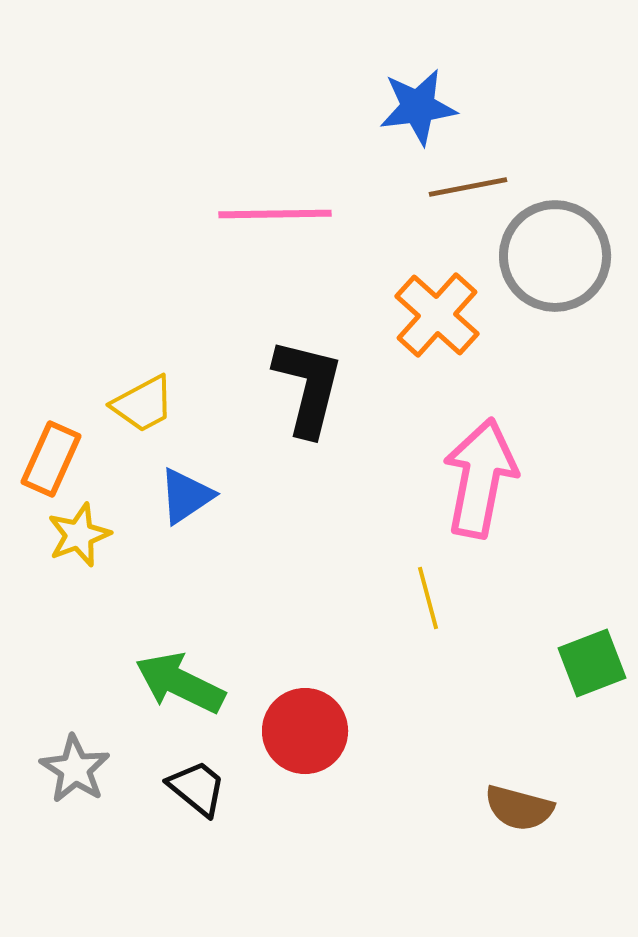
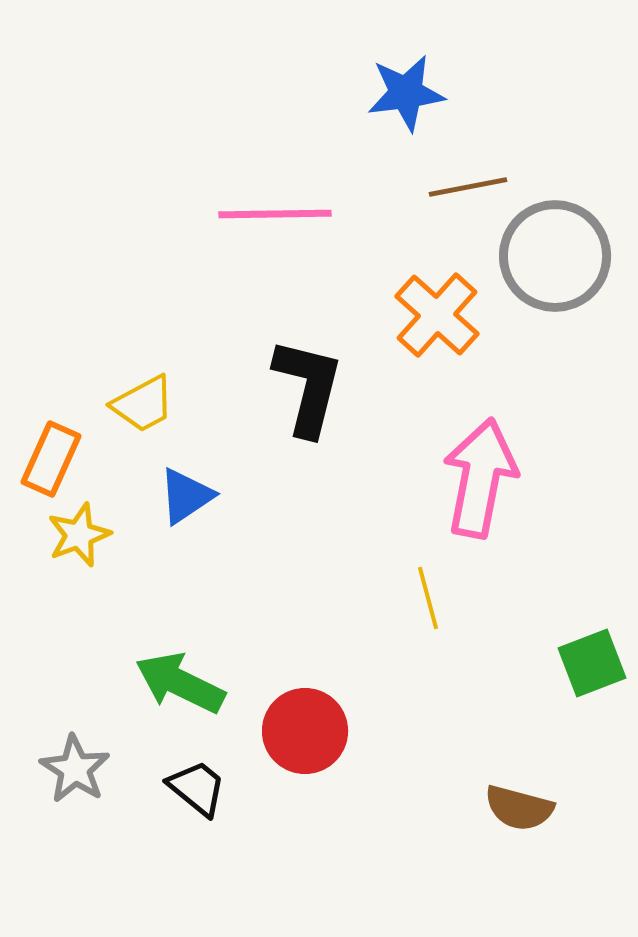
blue star: moved 12 px left, 14 px up
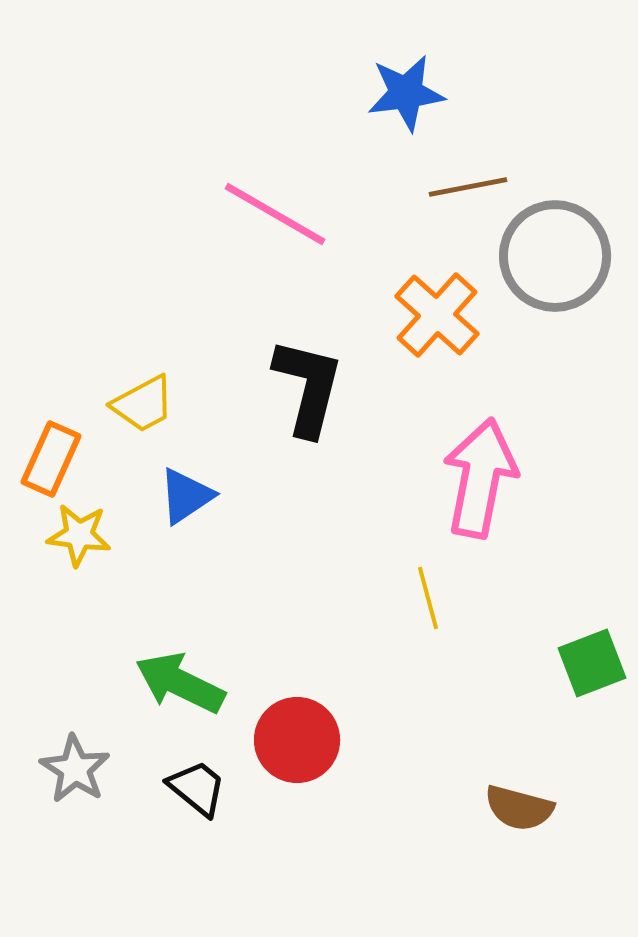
pink line: rotated 31 degrees clockwise
yellow star: rotated 28 degrees clockwise
red circle: moved 8 px left, 9 px down
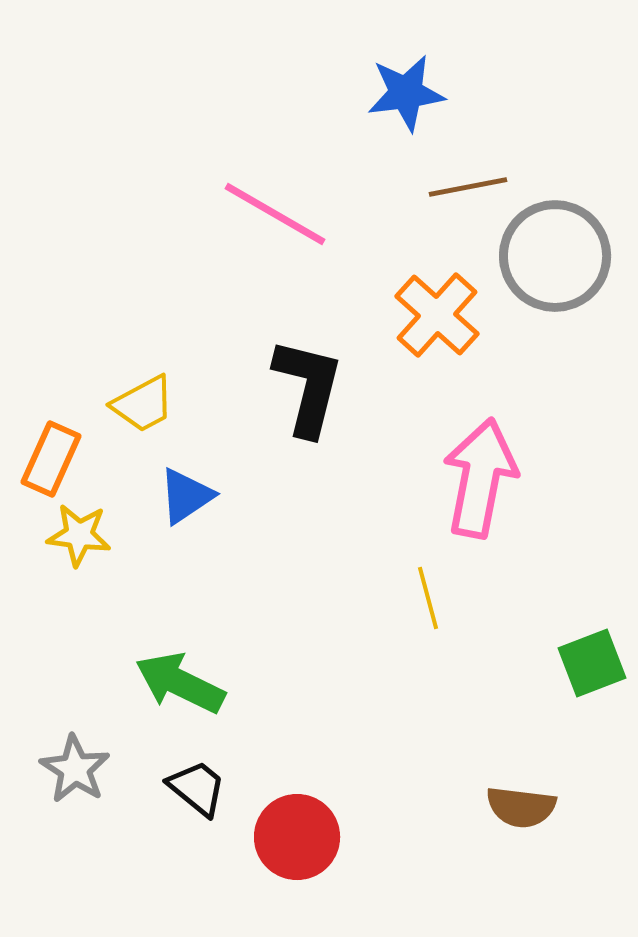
red circle: moved 97 px down
brown semicircle: moved 2 px right, 1 px up; rotated 8 degrees counterclockwise
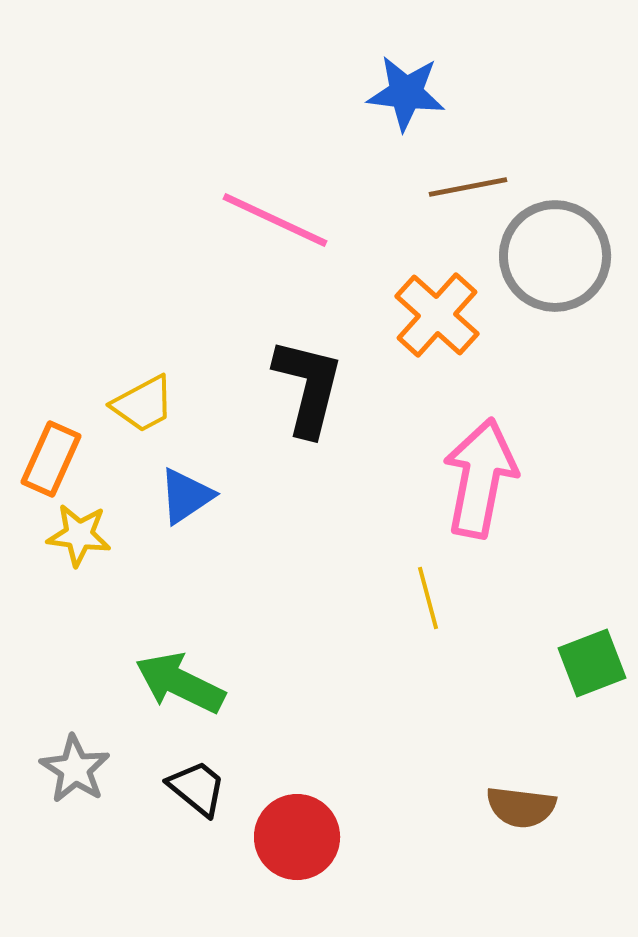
blue star: rotated 14 degrees clockwise
pink line: moved 6 px down; rotated 5 degrees counterclockwise
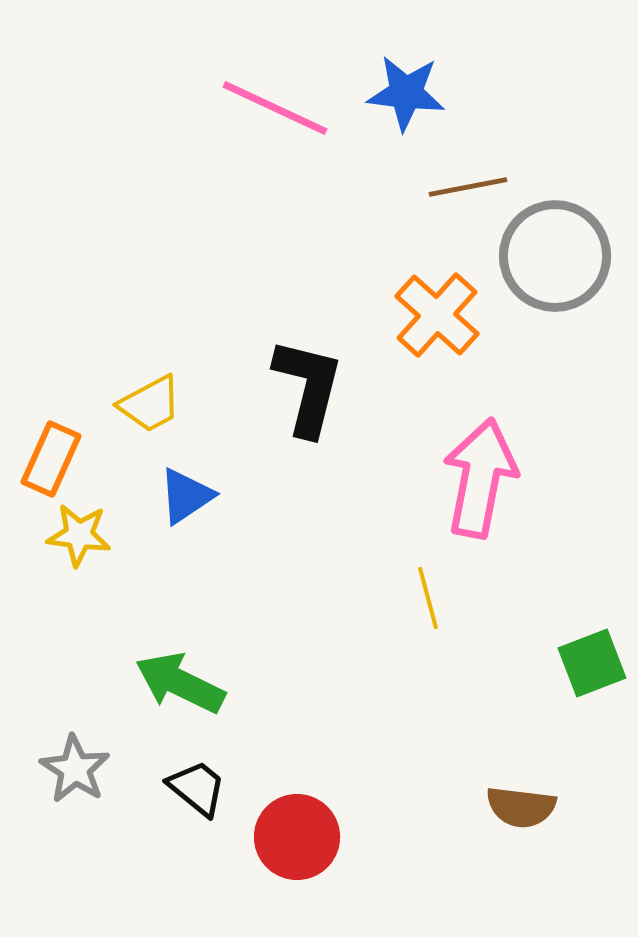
pink line: moved 112 px up
yellow trapezoid: moved 7 px right
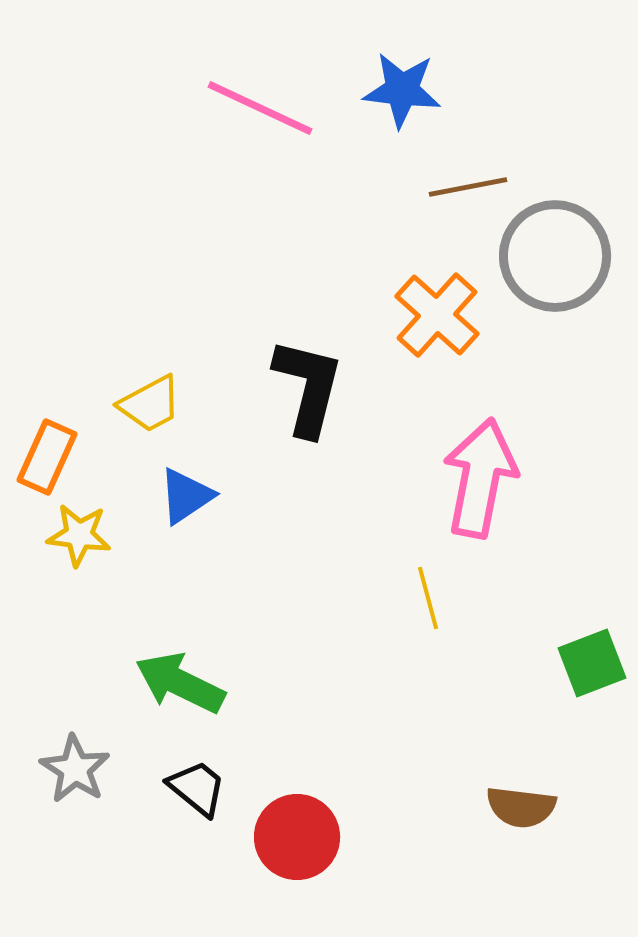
blue star: moved 4 px left, 3 px up
pink line: moved 15 px left
orange rectangle: moved 4 px left, 2 px up
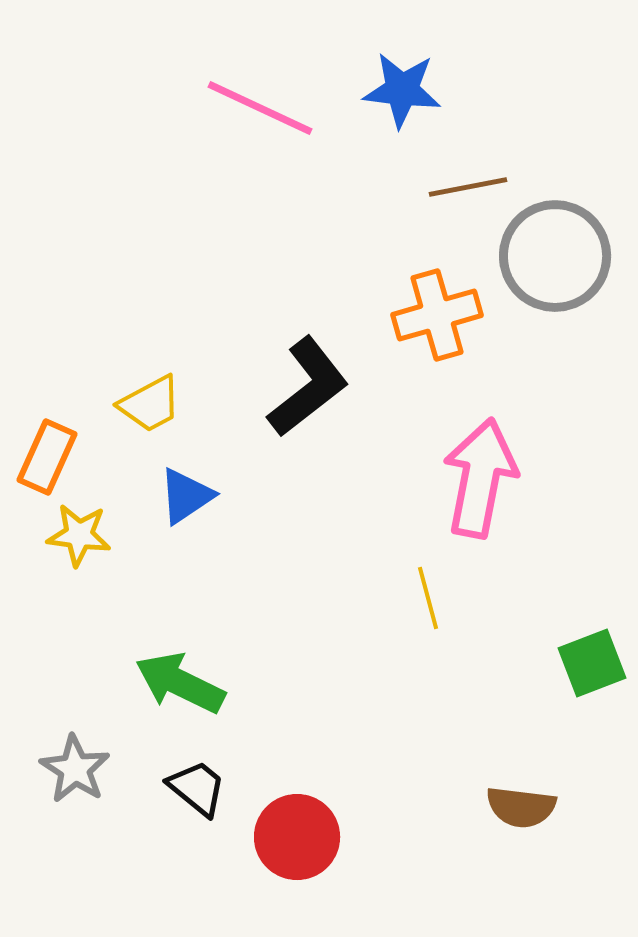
orange cross: rotated 32 degrees clockwise
black L-shape: rotated 38 degrees clockwise
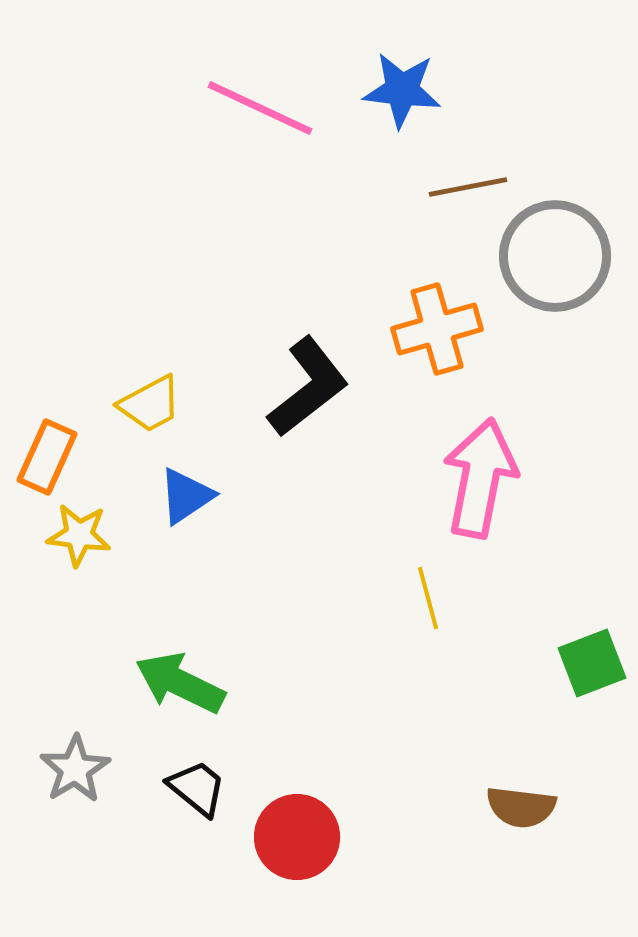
orange cross: moved 14 px down
gray star: rotated 8 degrees clockwise
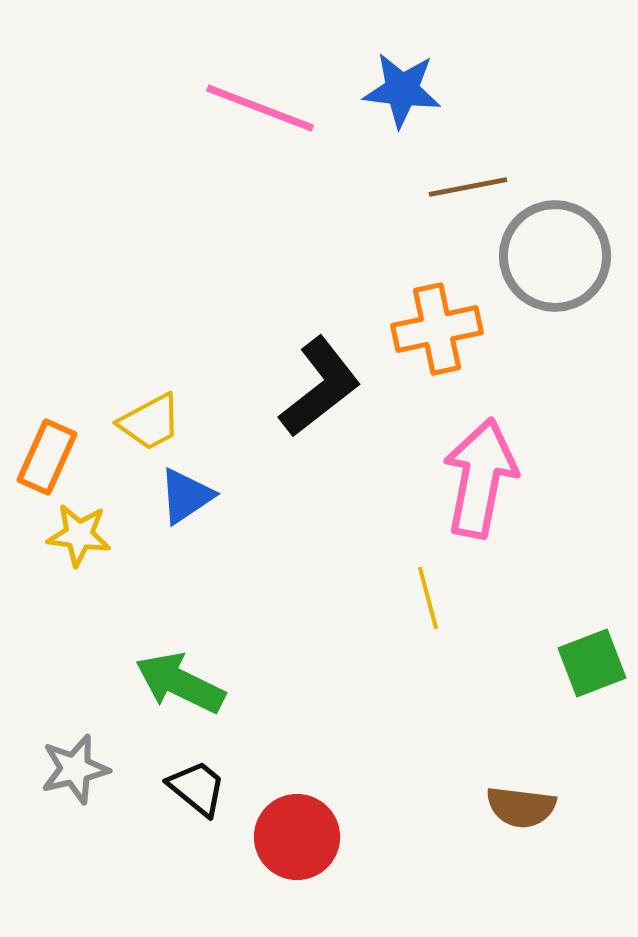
pink line: rotated 4 degrees counterclockwise
orange cross: rotated 4 degrees clockwise
black L-shape: moved 12 px right
yellow trapezoid: moved 18 px down
gray star: rotated 18 degrees clockwise
